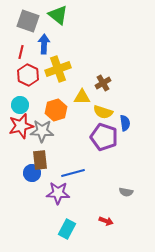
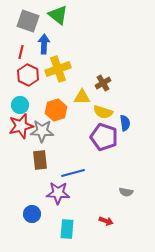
blue circle: moved 41 px down
cyan rectangle: rotated 24 degrees counterclockwise
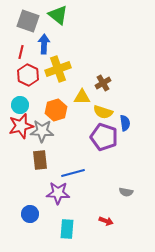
blue circle: moved 2 px left
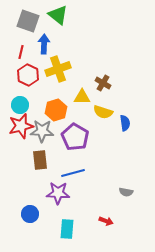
brown cross: rotated 28 degrees counterclockwise
purple pentagon: moved 29 px left; rotated 12 degrees clockwise
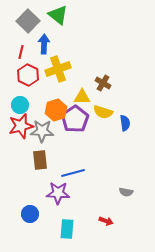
gray square: rotated 25 degrees clockwise
purple pentagon: moved 18 px up; rotated 8 degrees clockwise
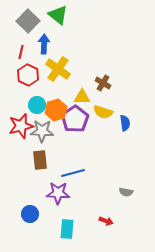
yellow cross: rotated 35 degrees counterclockwise
cyan circle: moved 17 px right
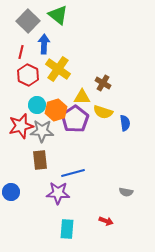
blue circle: moved 19 px left, 22 px up
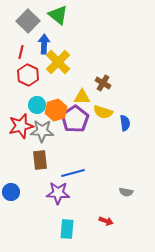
yellow cross: moved 7 px up; rotated 10 degrees clockwise
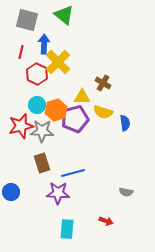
green triangle: moved 6 px right
gray square: moved 1 px left, 1 px up; rotated 30 degrees counterclockwise
red hexagon: moved 9 px right, 1 px up
purple pentagon: rotated 20 degrees clockwise
brown rectangle: moved 2 px right, 3 px down; rotated 12 degrees counterclockwise
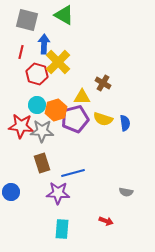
green triangle: rotated 10 degrees counterclockwise
red hexagon: rotated 10 degrees counterclockwise
yellow semicircle: moved 7 px down
red star: rotated 20 degrees clockwise
cyan rectangle: moved 5 px left
